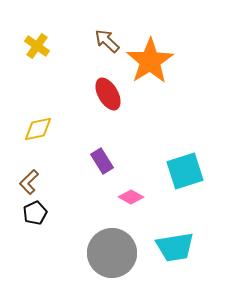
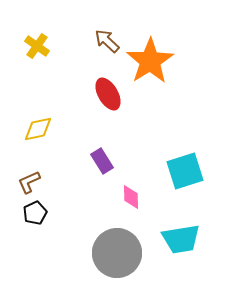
brown L-shape: rotated 20 degrees clockwise
pink diamond: rotated 60 degrees clockwise
cyan trapezoid: moved 6 px right, 8 px up
gray circle: moved 5 px right
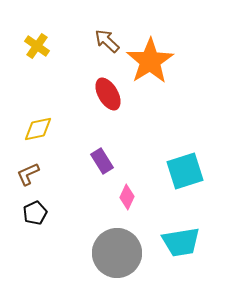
brown L-shape: moved 1 px left, 8 px up
pink diamond: moved 4 px left; rotated 25 degrees clockwise
cyan trapezoid: moved 3 px down
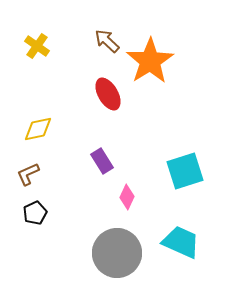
cyan trapezoid: rotated 147 degrees counterclockwise
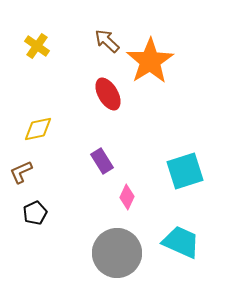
brown L-shape: moved 7 px left, 2 px up
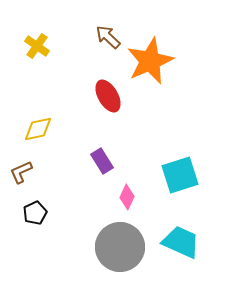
brown arrow: moved 1 px right, 4 px up
orange star: rotated 9 degrees clockwise
red ellipse: moved 2 px down
cyan square: moved 5 px left, 4 px down
gray circle: moved 3 px right, 6 px up
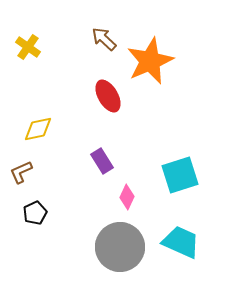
brown arrow: moved 4 px left, 2 px down
yellow cross: moved 9 px left, 1 px down
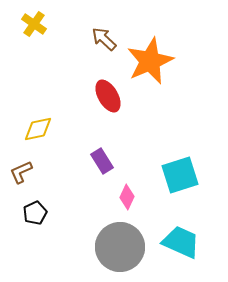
yellow cross: moved 6 px right, 23 px up
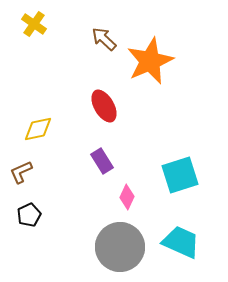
red ellipse: moved 4 px left, 10 px down
black pentagon: moved 6 px left, 2 px down
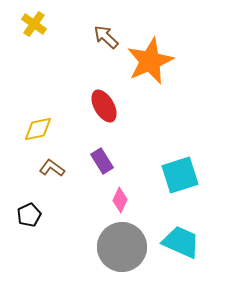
brown arrow: moved 2 px right, 2 px up
brown L-shape: moved 31 px right, 4 px up; rotated 60 degrees clockwise
pink diamond: moved 7 px left, 3 px down
gray circle: moved 2 px right
